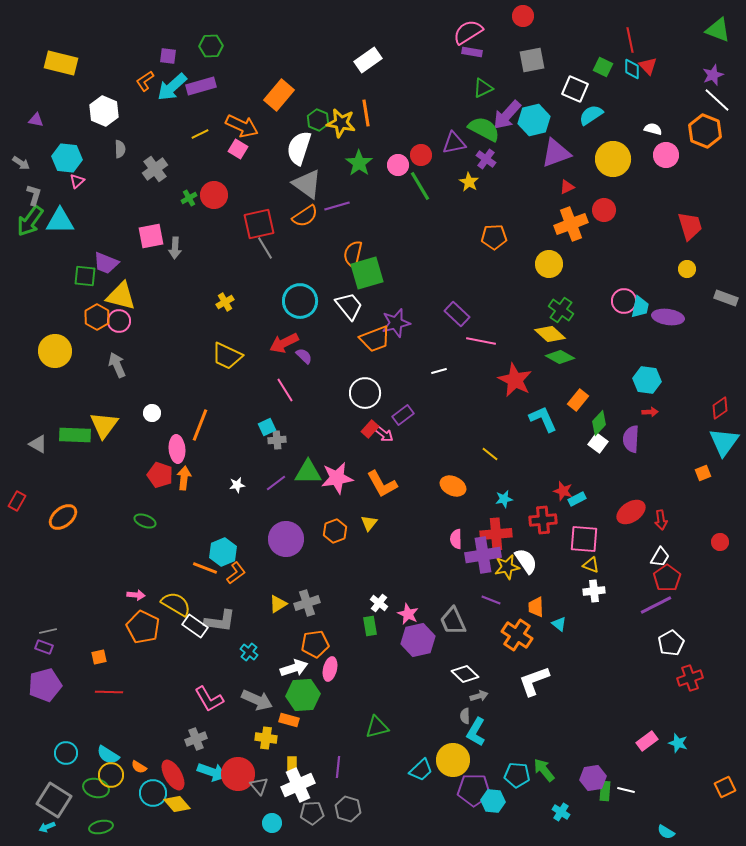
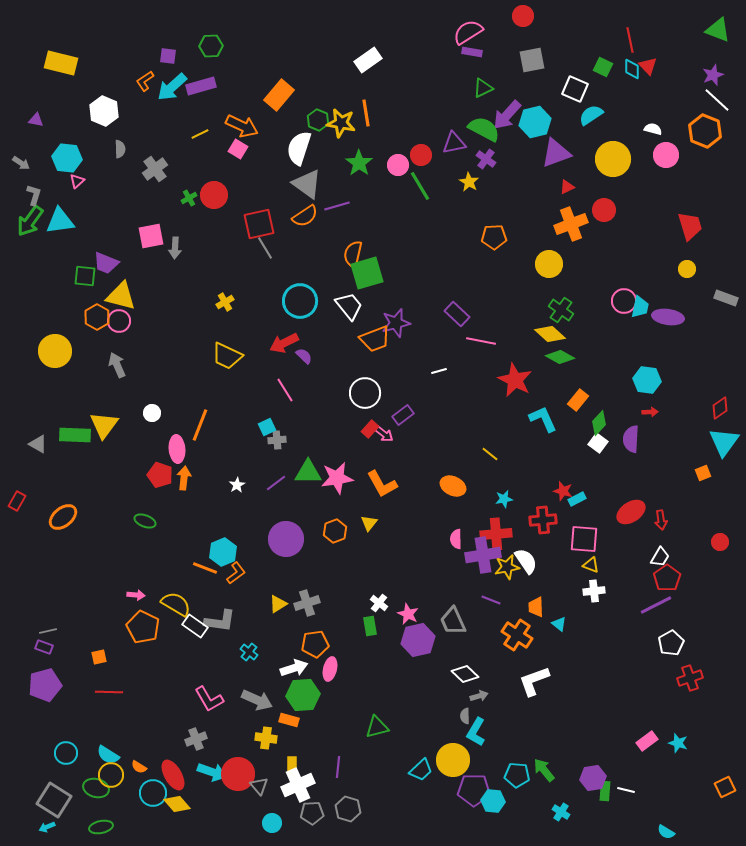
cyan hexagon at (534, 120): moved 1 px right, 2 px down
cyan triangle at (60, 221): rotated 8 degrees counterclockwise
white star at (237, 485): rotated 21 degrees counterclockwise
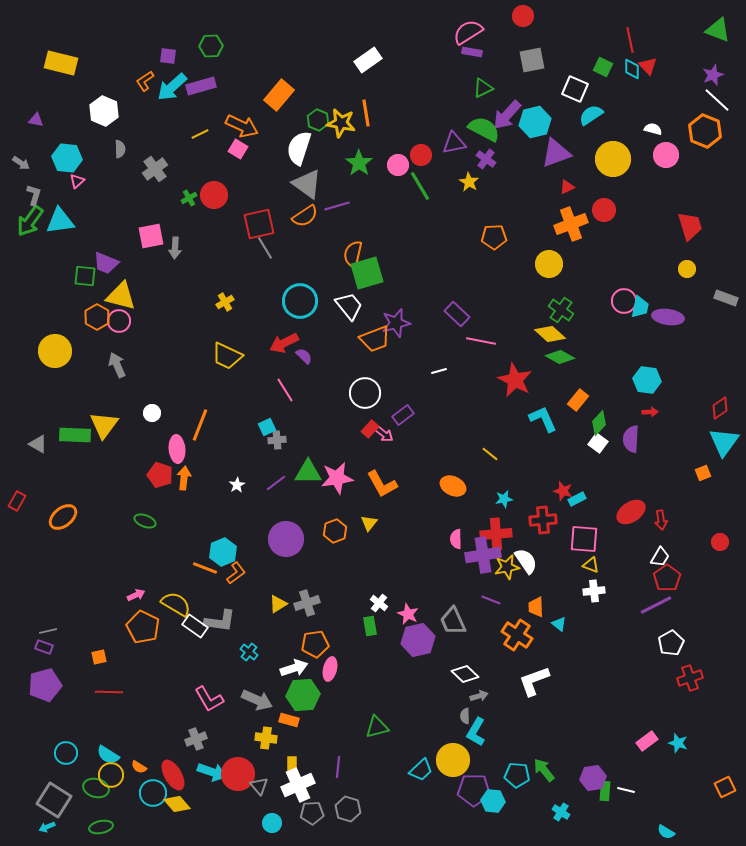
pink arrow at (136, 595): rotated 30 degrees counterclockwise
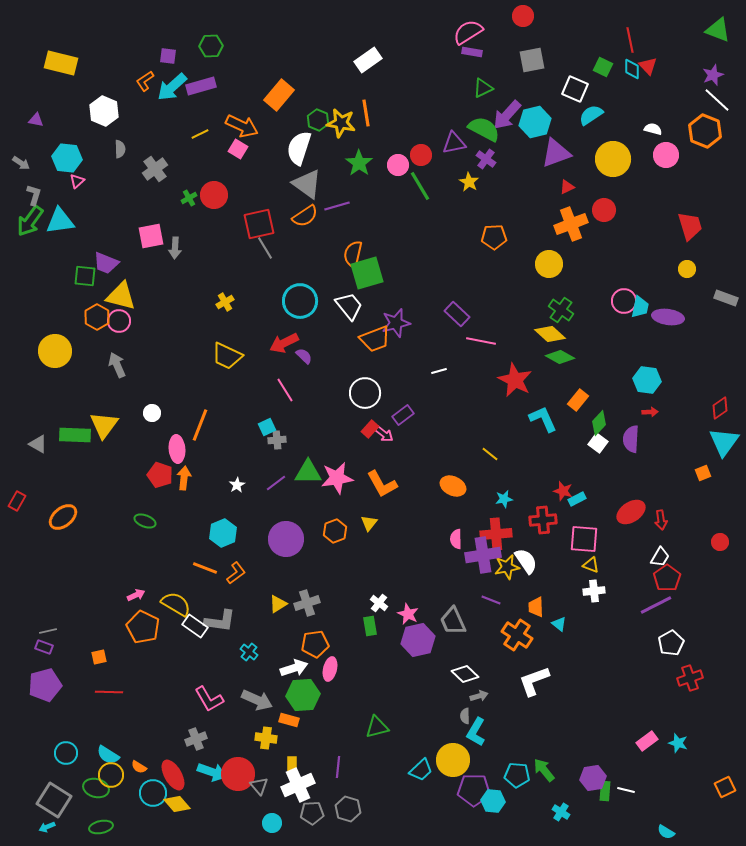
cyan hexagon at (223, 552): moved 19 px up
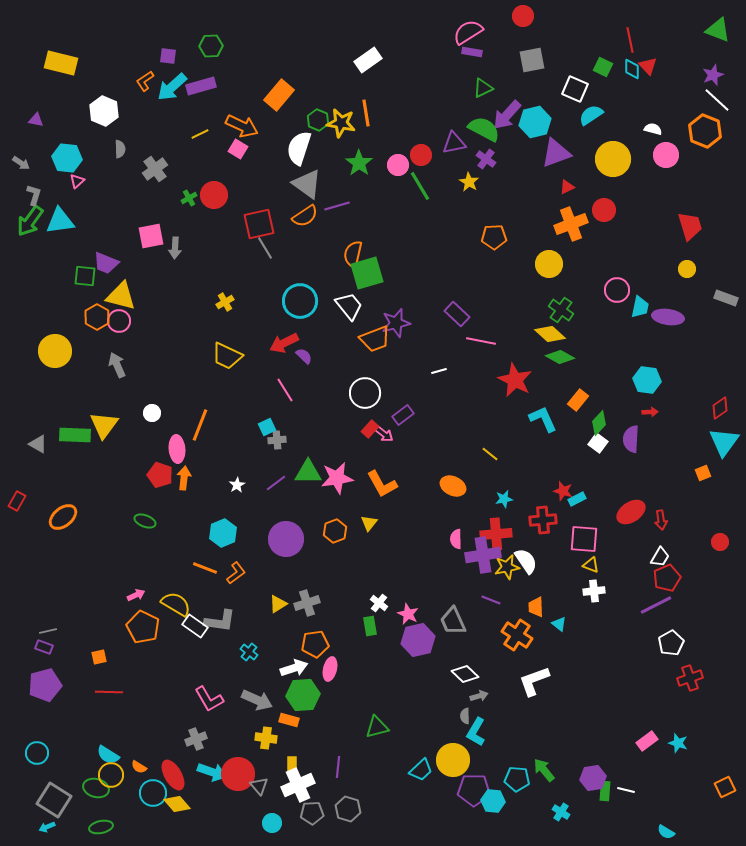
pink circle at (624, 301): moved 7 px left, 11 px up
red pentagon at (667, 578): rotated 12 degrees clockwise
cyan circle at (66, 753): moved 29 px left
cyan pentagon at (517, 775): moved 4 px down
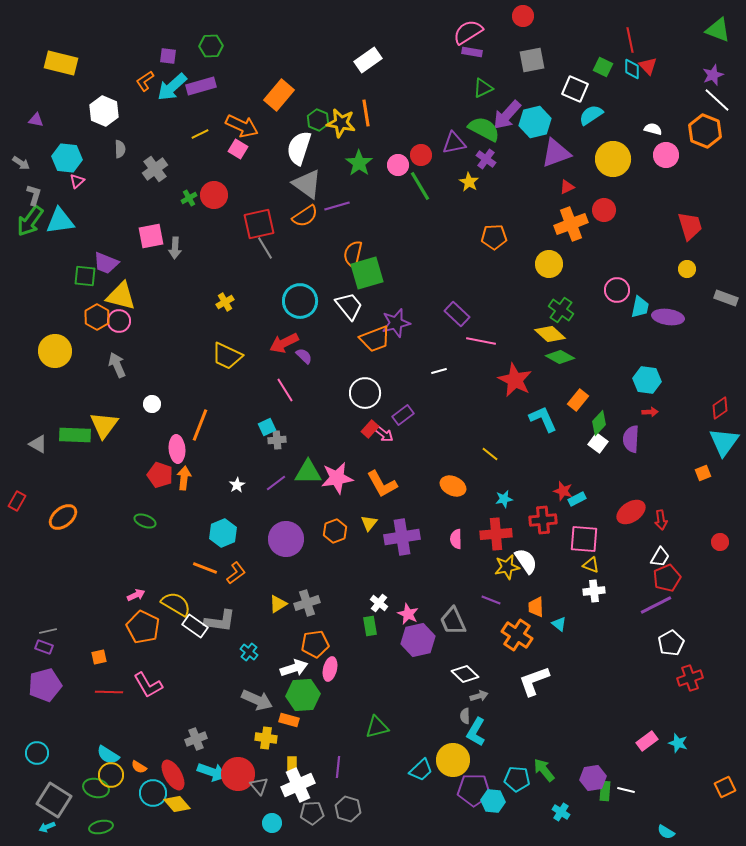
white circle at (152, 413): moved 9 px up
purple cross at (483, 555): moved 81 px left, 18 px up
pink L-shape at (209, 699): moved 61 px left, 14 px up
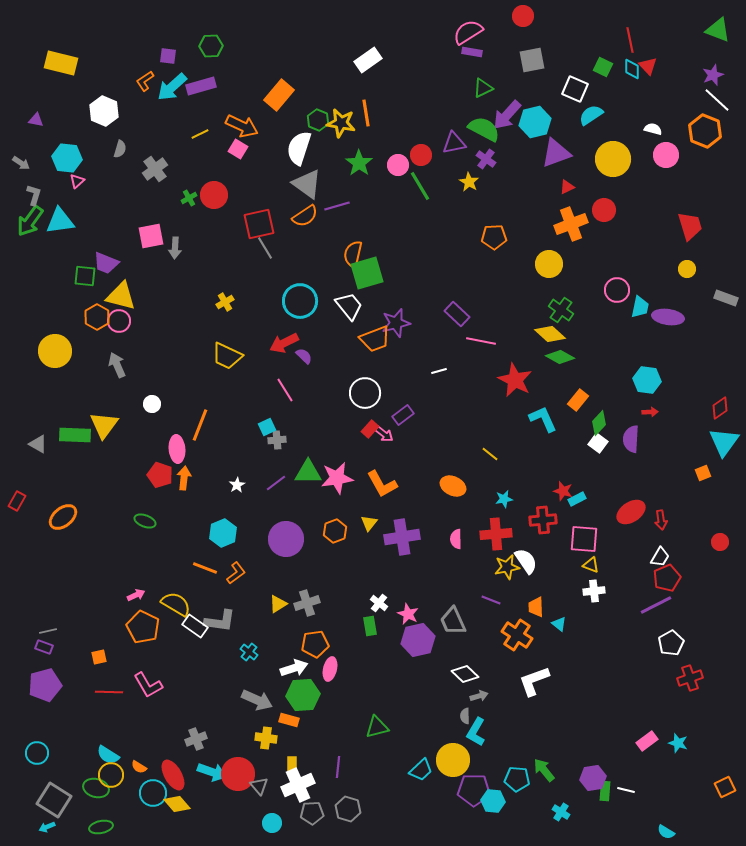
gray semicircle at (120, 149): rotated 18 degrees clockwise
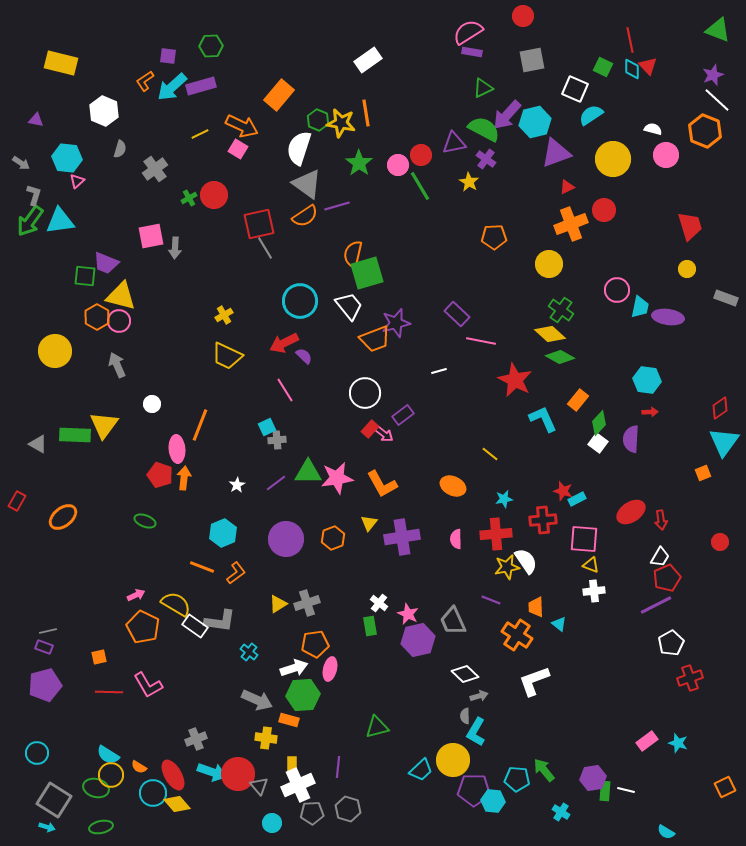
yellow cross at (225, 302): moved 1 px left, 13 px down
orange hexagon at (335, 531): moved 2 px left, 7 px down
orange line at (205, 568): moved 3 px left, 1 px up
cyan arrow at (47, 827): rotated 140 degrees counterclockwise
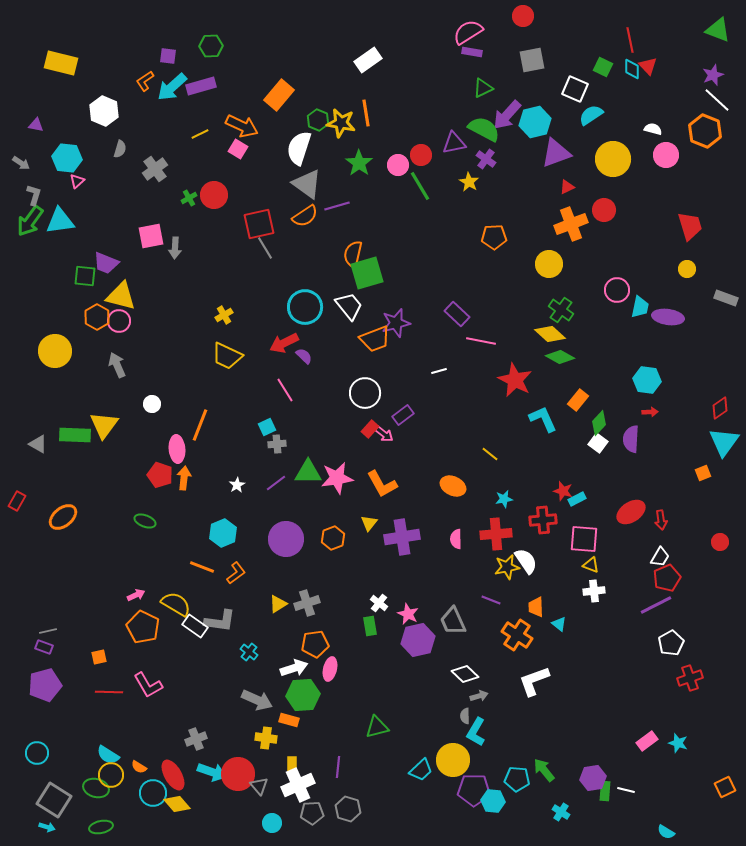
purple triangle at (36, 120): moved 5 px down
cyan circle at (300, 301): moved 5 px right, 6 px down
gray cross at (277, 440): moved 4 px down
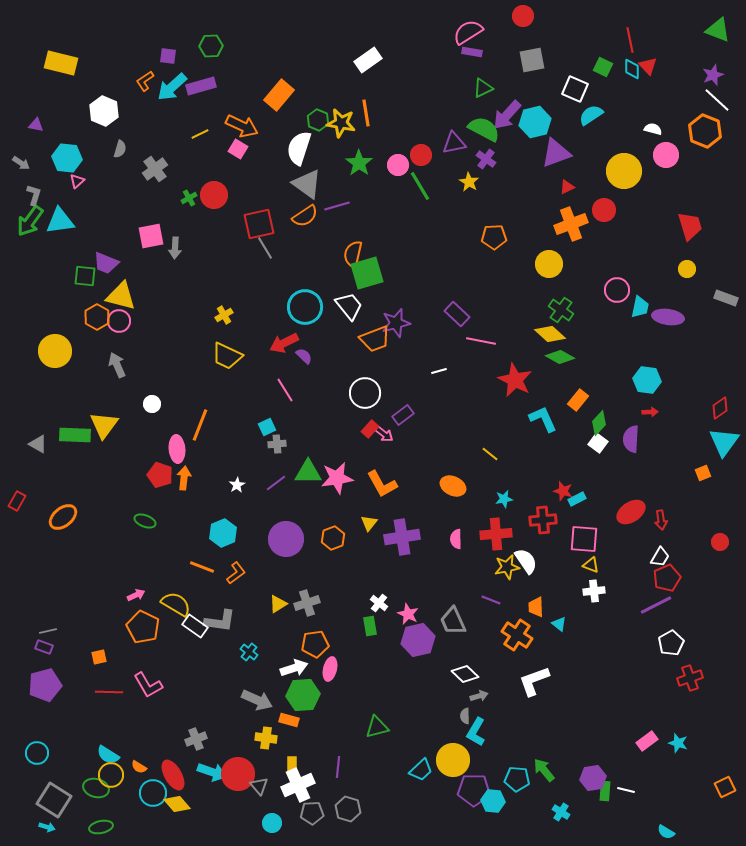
yellow circle at (613, 159): moved 11 px right, 12 px down
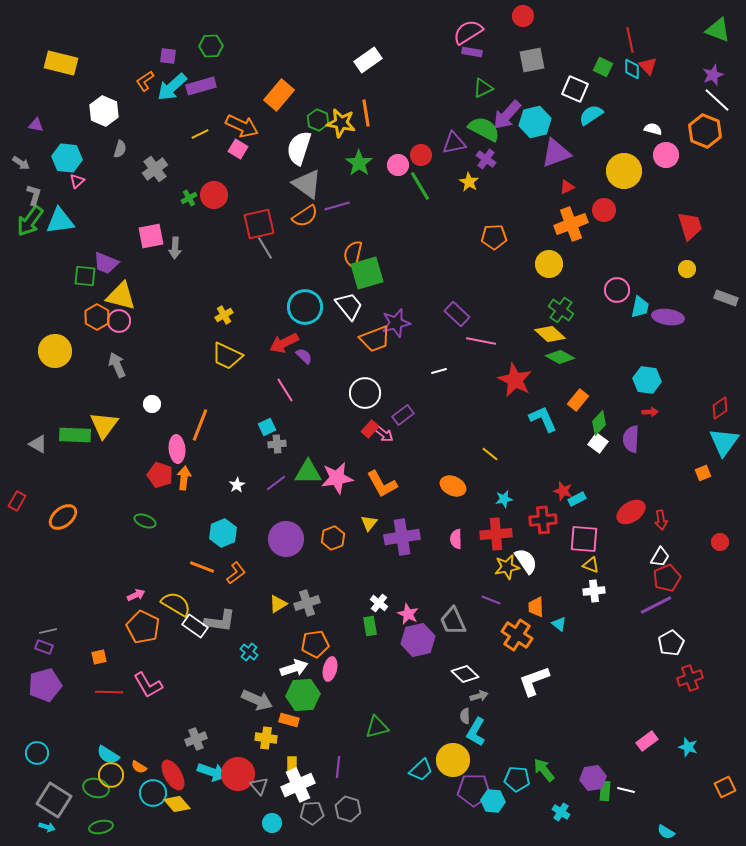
cyan star at (678, 743): moved 10 px right, 4 px down
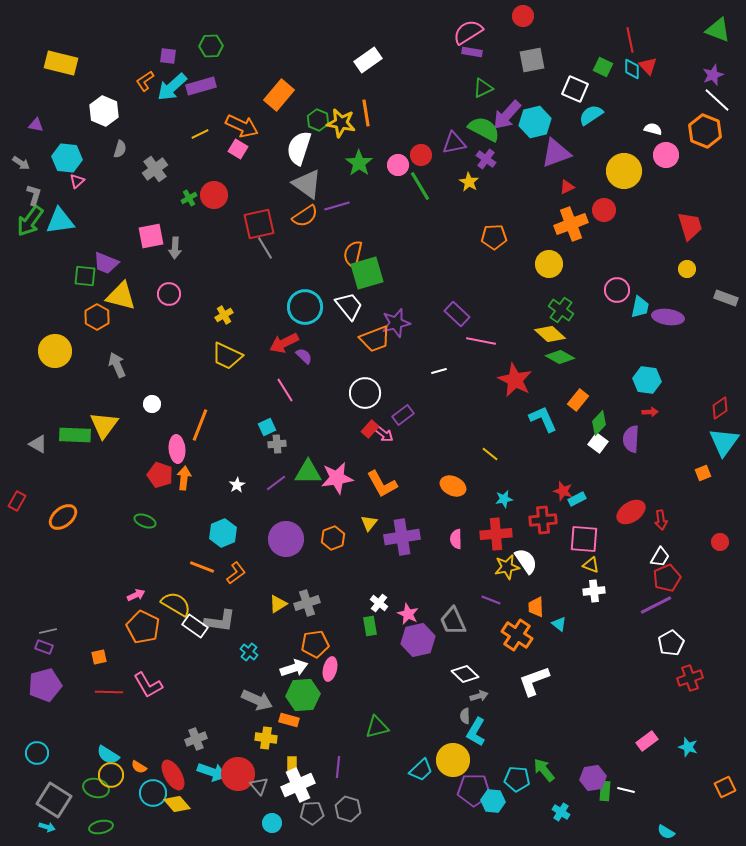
pink circle at (119, 321): moved 50 px right, 27 px up
